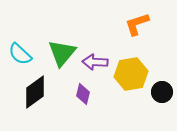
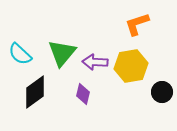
yellow hexagon: moved 8 px up
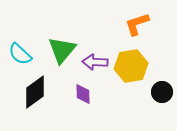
green triangle: moved 3 px up
purple diamond: rotated 15 degrees counterclockwise
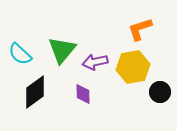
orange L-shape: moved 3 px right, 5 px down
purple arrow: rotated 15 degrees counterclockwise
yellow hexagon: moved 2 px right, 1 px down
black circle: moved 2 px left
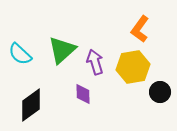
orange L-shape: rotated 36 degrees counterclockwise
green triangle: rotated 8 degrees clockwise
purple arrow: rotated 85 degrees clockwise
black diamond: moved 4 px left, 13 px down
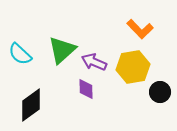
orange L-shape: rotated 80 degrees counterclockwise
purple arrow: moved 1 px left; rotated 50 degrees counterclockwise
purple diamond: moved 3 px right, 5 px up
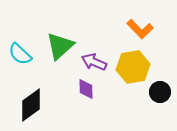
green triangle: moved 2 px left, 4 px up
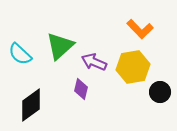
purple diamond: moved 5 px left; rotated 15 degrees clockwise
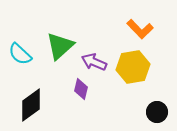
black circle: moved 3 px left, 20 px down
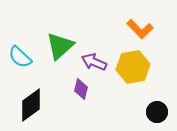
cyan semicircle: moved 3 px down
